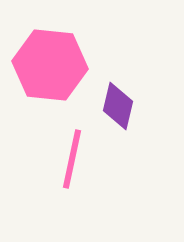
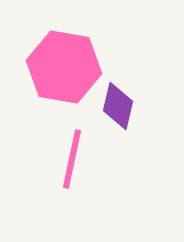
pink hexagon: moved 14 px right, 2 px down; rotated 4 degrees clockwise
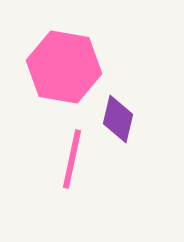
purple diamond: moved 13 px down
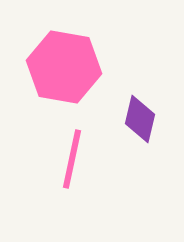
purple diamond: moved 22 px right
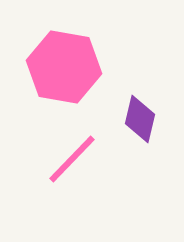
pink line: rotated 32 degrees clockwise
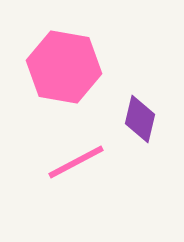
pink line: moved 4 px right, 3 px down; rotated 18 degrees clockwise
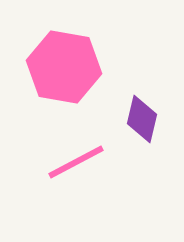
purple diamond: moved 2 px right
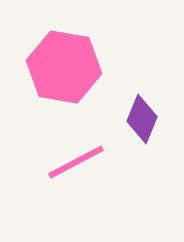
purple diamond: rotated 9 degrees clockwise
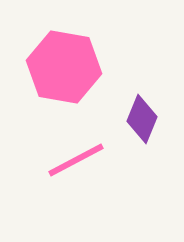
pink line: moved 2 px up
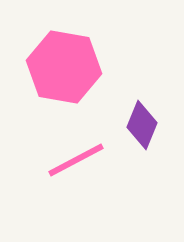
purple diamond: moved 6 px down
